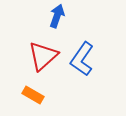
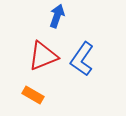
red triangle: rotated 20 degrees clockwise
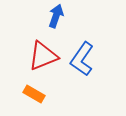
blue arrow: moved 1 px left
orange rectangle: moved 1 px right, 1 px up
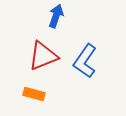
blue L-shape: moved 3 px right, 2 px down
orange rectangle: rotated 15 degrees counterclockwise
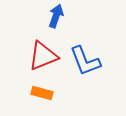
blue L-shape: rotated 56 degrees counterclockwise
orange rectangle: moved 8 px right, 1 px up
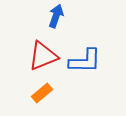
blue L-shape: rotated 68 degrees counterclockwise
orange rectangle: rotated 55 degrees counterclockwise
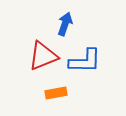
blue arrow: moved 9 px right, 8 px down
orange rectangle: moved 14 px right; rotated 30 degrees clockwise
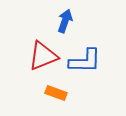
blue arrow: moved 3 px up
orange rectangle: rotated 30 degrees clockwise
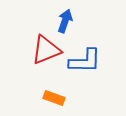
red triangle: moved 3 px right, 6 px up
orange rectangle: moved 2 px left, 5 px down
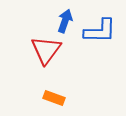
red triangle: rotated 32 degrees counterclockwise
blue L-shape: moved 15 px right, 30 px up
